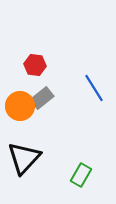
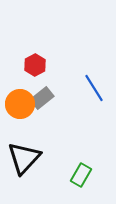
red hexagon: rotated 25 degrees clockwise
orange circle: moved 2 px up
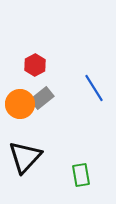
black triangle: moved 1 px right, 1 px up
green rectangle: rotated 40 degrees counterclockwise
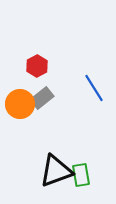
red hexagon: moved 2 px right, 1 px down
black triangle: moved 31 px right, 14 px down; rotated 27 degrees clockwise
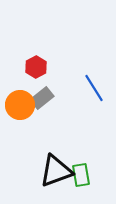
red hexagon: moved 1 px left, 1 px down
orange circle: moved 1 px down
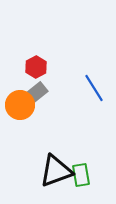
gray rectangle: moved 6 px left, 5 px up
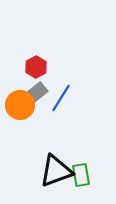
blue line: moved 33 px left, 10 px down; rotated 64 degrees clockwise
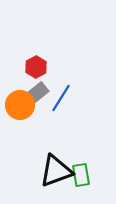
gray rectangle: moved 1 px right
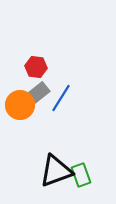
red hexagon: rotated 25 degrees counterclockwise
gray rectangle: moved 1 px right
green rectangle: rotated 10 degrees counterclockwise
